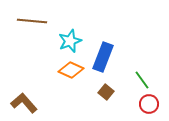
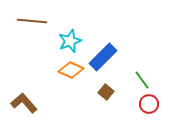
blue rectangle: rotated 24 degrees clockwise
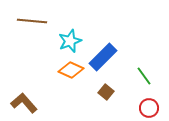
green line: moved 2 px right, 4 px up
red circle: moved 4 px down
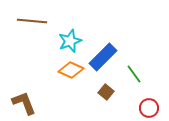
green line: moved 10 px left, 2 px up
brown L-shape: rotated 20 degrees clockwise
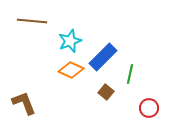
green line: moved 4 px left; rotated 48 degrees clockwise
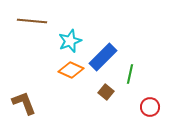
red circle: moved 1 px right, 1 px up
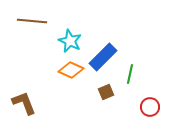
cyan star: rotated 25 degrees counterclockwise
brown square: rotated 28 degrees clockwise
